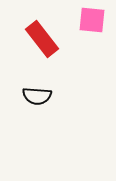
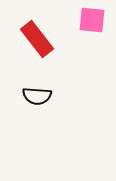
red rectangle: moved 5 px left
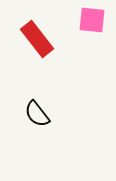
black semicircle: moved 18 px down; rotated 48 degrees clockwise
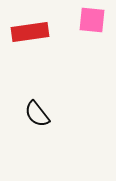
red rectangle: moved 7 px left, 7 px up; rotated 60 degrees counterclockwise
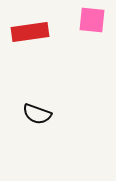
black semicircle: rotated 32 degrees counterclockwise
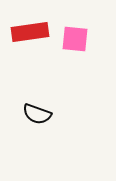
pink square: moved 17 px left, 19 px down
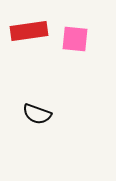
red rectangle: moved 1 px left, 1 px up
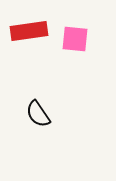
black semicircle: moved 1 px right; rotated 36 degrees clockwise
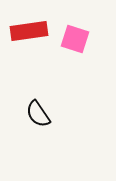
pink square: rotated 12 degrees clockwise
